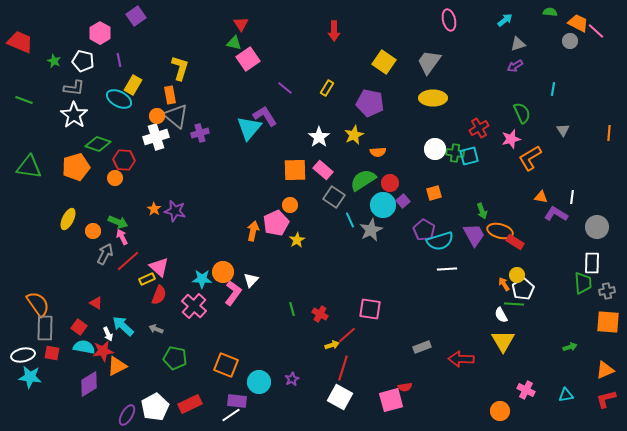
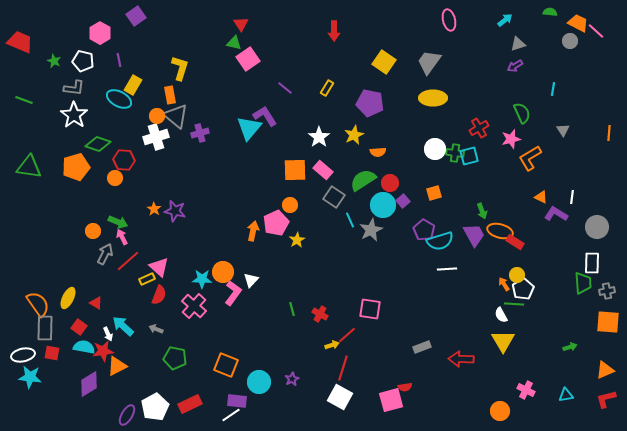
orange triangle at (541, 197): rotated 16 degrees clockwise
yellow ellipse at (68, 219): moved 79 px down
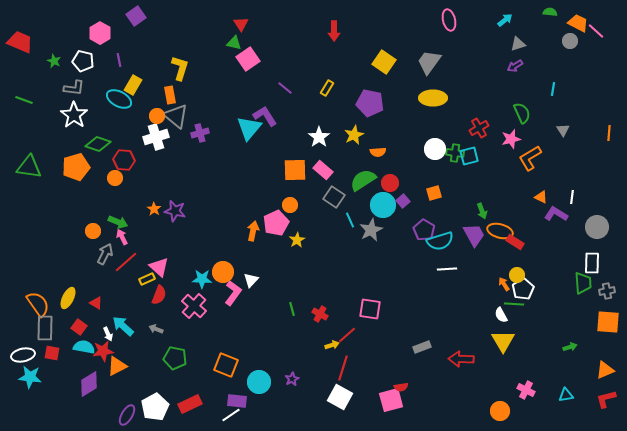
red line at (128, 261): moved 2 px left, 1 px down
red semicircle at (405, 387): moved 4 px left
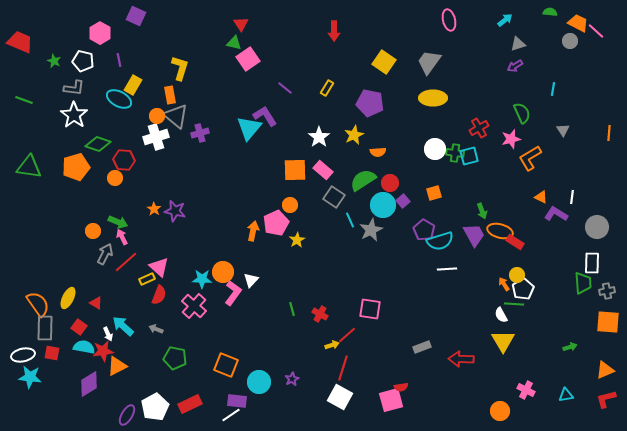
purple square at (136, 16): rotated 30 degrees counterclockwise
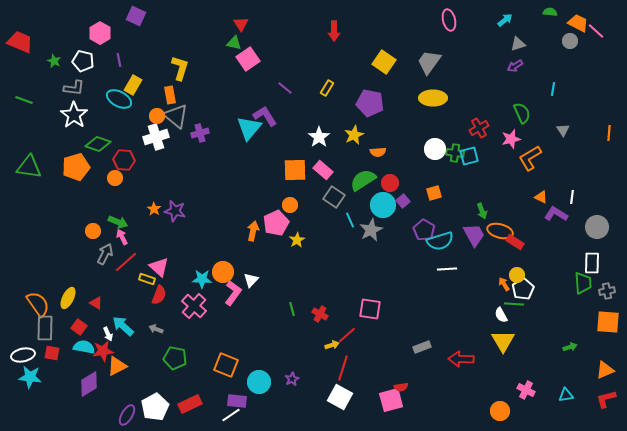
yellow rectangle at (147, 279): rotated 42 degrees clockwise
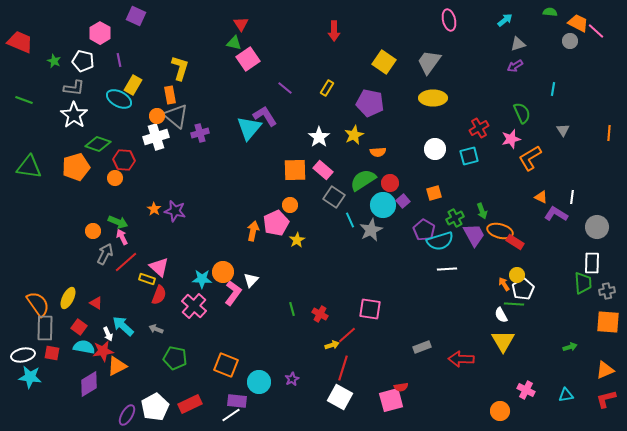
green cross at (455, 153): moved 65 px down; rotated 36 degrees counterclockwise
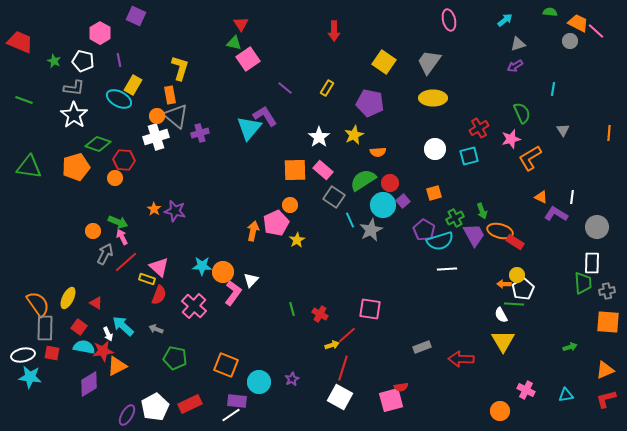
cyan star at (202, 279): moved 13 px up
orange arrow at (504, 284): rotated 56 degrees counterclockwise
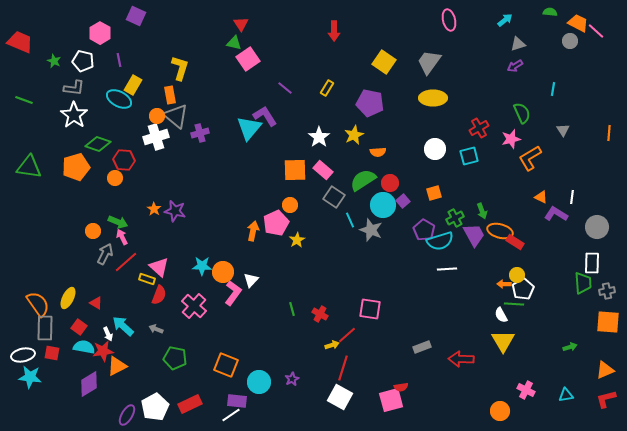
gray star at (371, 230): rotated 25 degrees counterclockwise
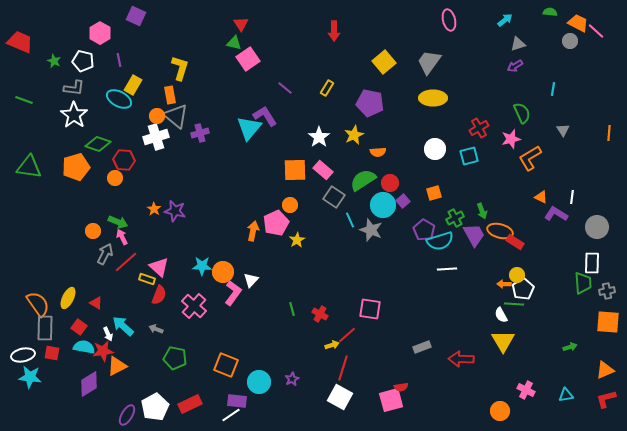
yellow square at (384, 62): rotated 15 degrees clockwise
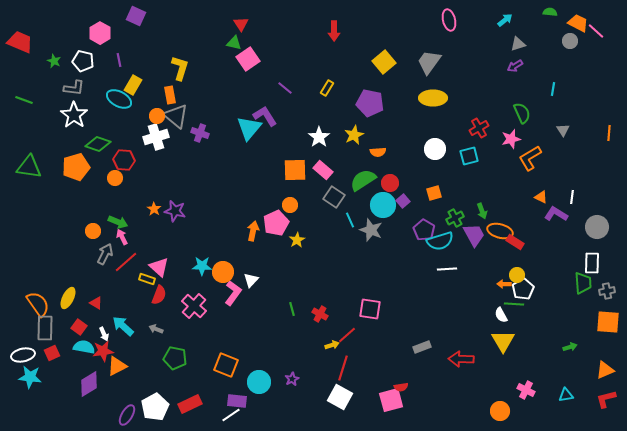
purple cross at (200, 133): rotated 36 degrees clockwise
white arrow at (108, 334): moved 4 px left
red square at (52, 353): rotated 35 degrees counterclockwise
